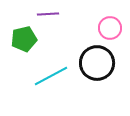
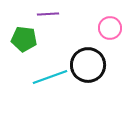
green pentagon: rotated 20 degrees clockwise
black circle: moved 9 px left, 2 px down
cyan line: moved 1 px left, 1 px down; rotated 8 degrees clockwise
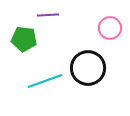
purple line: moved 1 px down
black circle: moved 3 px down
cyan line: moved 5 px left, 4 px down
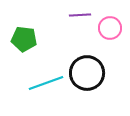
purple line: moved 32 px right
black circle: moved 1 px left, 5 px down
cyan line: moved 1 px right, 2 px down
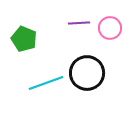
purple line: moved 1 px left, 8 px down
green pentagon: rotated 15 degrees clockwise
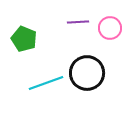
purple line: moved 1 px left, 1 px up
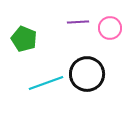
black circle: moved 1 px down
